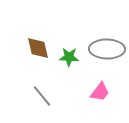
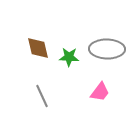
gray line: rotated 15 degrees clockwise
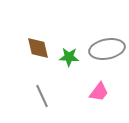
gray ellipse: rotated 12 degrees counterclockwise
pink trapezoid: moved 1 px left
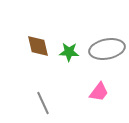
brown diamond: moved 2 px up
green star: moved 5 px up
gray line: moved 1 px right, 7 px down
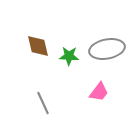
green star: moved 4 px down
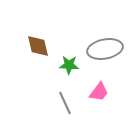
gray ellipse: moved 2 px left
green star: moved 9 px down
gray line: moved 22 px right
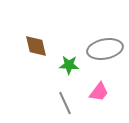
brown diamond: moved 2 px left
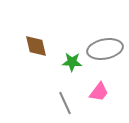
green star: moved 3 px right, 3 px up
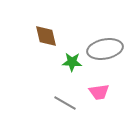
brown diamond: moved 10 px right, 10 px up
pink trapezoid: rotated 45 degrees clockwise
gray line: rotated 35 degrees counterclockwise
